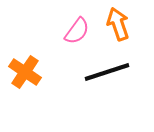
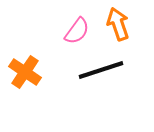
black line: moved 6 px left, 2 px up
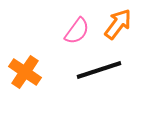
orange arrow: rotated 56 degrees clockwise
black line: moved 2 px left
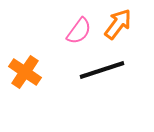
pink semicircle: moved 2 px right
black line: moved 3 px right
